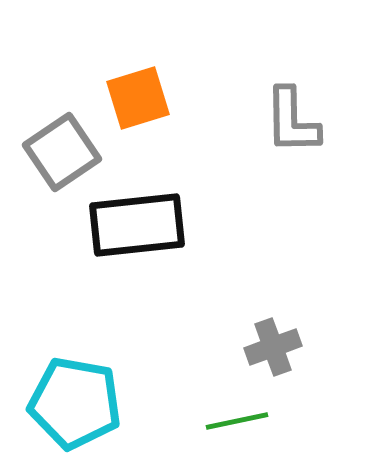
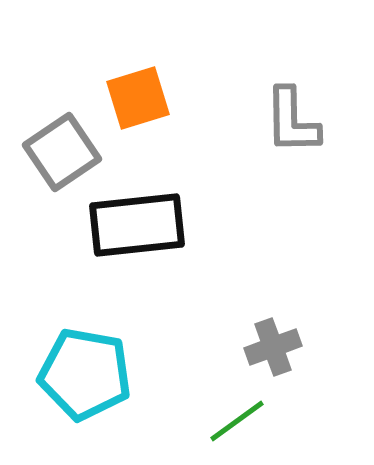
cyan pentagon: moved 10 px right, 29 px up
green line: rotated 24 degrees counterclockwise
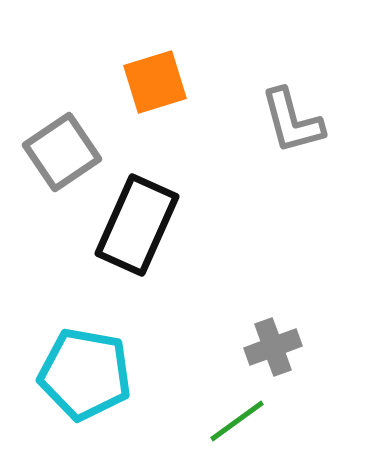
orange square: moved 17 px right, 16 px up
gray L-shape: rotated 14 degrees counterclockwise
black rectangle: rotated 60 degrees counterclockwise
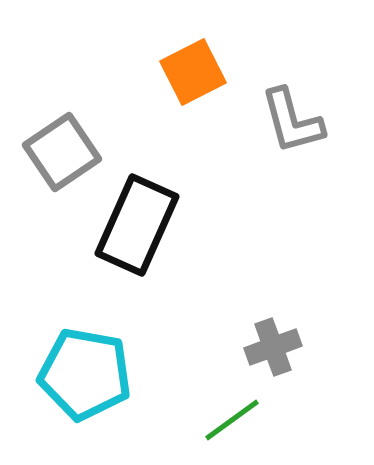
orange square: moved 38 px right, 10 px up; rotated 10 degrees counterclockwise
green line: moved 5 px left, 1 px up
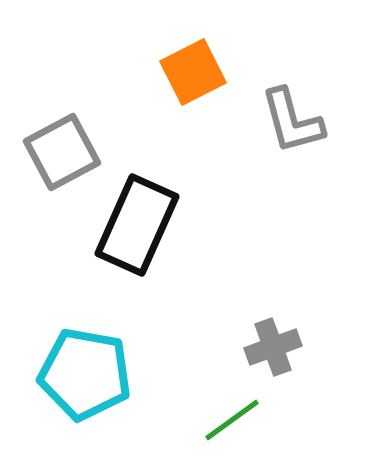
gray square: rotated 6 degrees clockwise
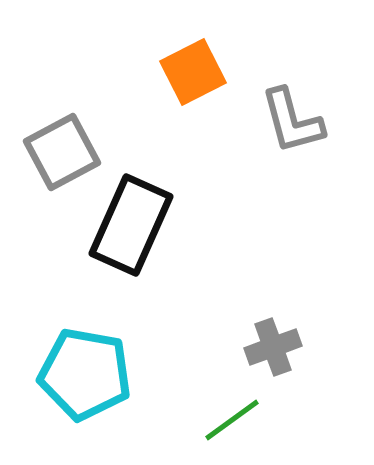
black rectangle: moved 6 px left
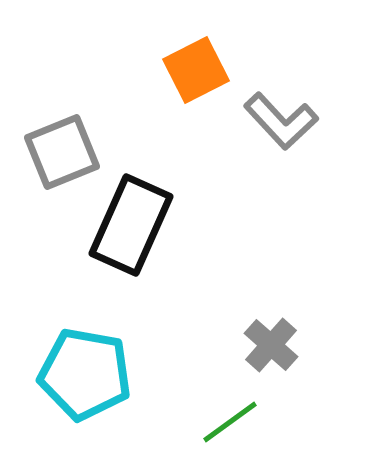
orange square: moved 3 px right, 2 px up
gray L-shape: moved 11 px left; rotated 28 degrees counterclockwise
gray square: rotated 6 degrees clockwise
gray cross: moved 2 px left, 2 px up; rotated 28 degrees counterclockwise
green line: moved 2 px left, 2 px down
